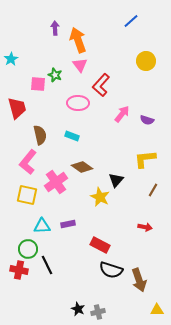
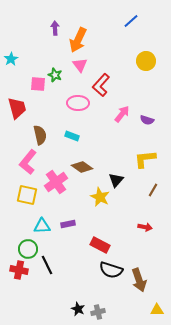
orange arrow: rotated 135 degrees counterclockwise
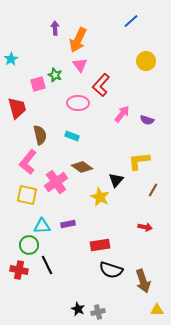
pink square: rotated 21 degrees counterclockwise
yellow L-shape: moved 6 px left, 2 px down
red rectangle: rotated 36 degrees counterclockwise
green circle: moved 1 px right, 4 px up
brown arrow: moved 4 px right, 1 px down
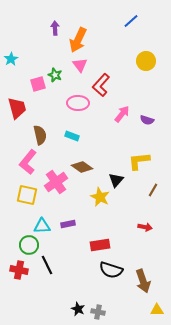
gray cross: rotated 24 degrees clockwise
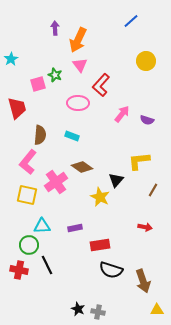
brown semicircle: rotated 18 degrees clockwise
purple rectangle: moved 7 px right, 4 px down
